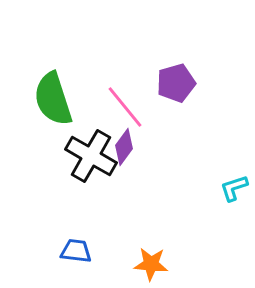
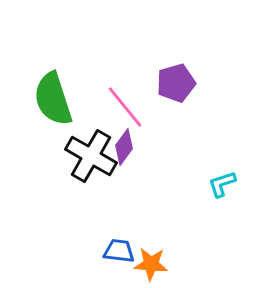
cyan L-shape: moved 12 px left, 4 px up
blue trapezoid: moved 43 px right
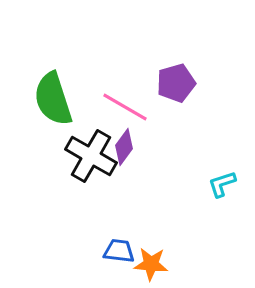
pink line: rotated 21 degrees counterclockwise
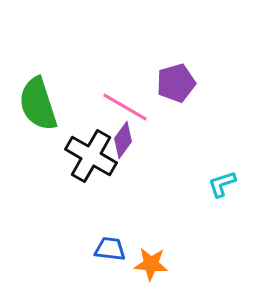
green semicircle: moved 15 px left, 5 px down
purple diamond: moved 1 px left, 7 px up
blue trapezoid: moved 9 px left, 2 px up
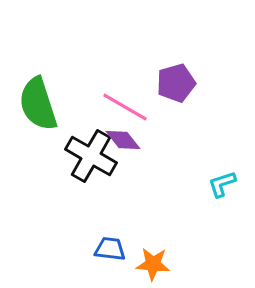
purple diamond: rotated 75 degrees counterclockwise
orange star: moved 2 px right
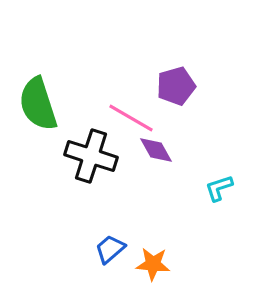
purple pentagon: moved 3 px down
pink line: moved 6 px right, 11 px down
purple diamond: moved 33 px right, 10 px down; rotated 9 degrees clockwise
black cross: rotated 12 degrees counterclockwise
cyan L-shape: moved 3 px left, 4 px down
blue trapezoid: rotated 48 degrees counterclockwise
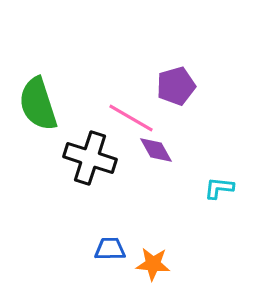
black cross: moved 1 px left, 2 px down
cyan L-shape: rotated 24 degrees clockwise
blue trapezoid: rotated 40 degrees clockwise
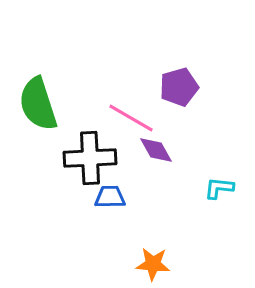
purple pentagon: moved 3 px right, 1 px down
black cross: rotated 21 degrees counterclockwise
blue trapezoid: moved 52 px up
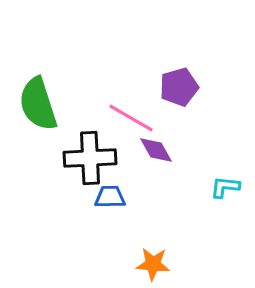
cyan L-shape: moved 6 px right, 1 px up
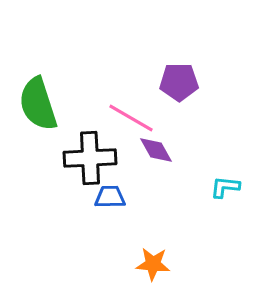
purple pentagon: moved 5 px up; rotated 15 degrees clockwise
